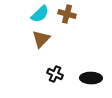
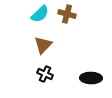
brown triangle: moved 2 px right, 6 px down
black cross: moved 10 px left
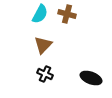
cyan semicircle: rotated 18 degrees counterclockwise
black ellipse: rotated 20 degrees clockwise
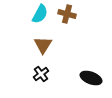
brown triangle: rotated 12 degrees counterclockwise
black cross: moved 4 px left; rotated 28 degrees clockwise
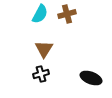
brown cross: rotated 30 degrees counterclockwise
brown triangle: moved 1 px right, 4 px down
black cross: rotated 21 degrees clockwise
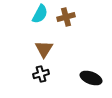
brown cross: moved 1 px left, 3 px down
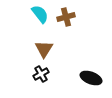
cyan semicircle: rotated 66 degrees counterclockwise
black cross: rotated 14 degrees counterclockwise
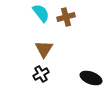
cyan semicircle: moved 1 px right, 1 px up
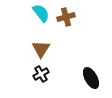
brown triangle: moved 3 px left
black ellipse: rotated 40 degrees clockwise
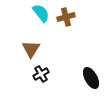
brown triangle: moved 10 px left
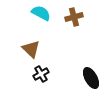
cyan semicircle: rotated 24 degrees counterclockwise
brown cross: moved 8 px right
brown triangle: rotated 18 degrees counterclockwise
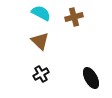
brown triangle: moved 9 px right, 8 px up
